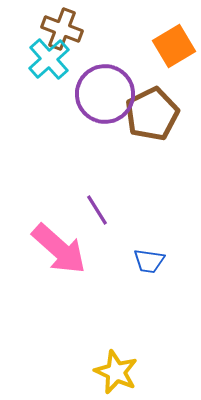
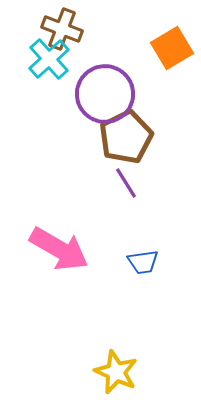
orange square: moved 2 px left, 2 px down
brown pentagon: moved 26 px left, 23 px down
purple line: moved 29 px right, 27 px up
pink arrow: rotated 12 degrees counterclockwise
blue trapezoid: moved 6 px left, 1 px down; rotated 16 degrees counterclockwise
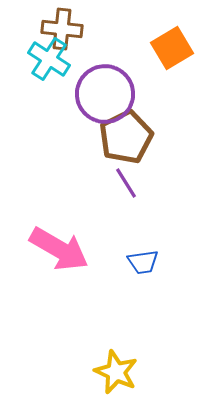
brown cross: rotated 15 degrees counterclockwise
cyan cross: rotated 15 degrees counterclockwise
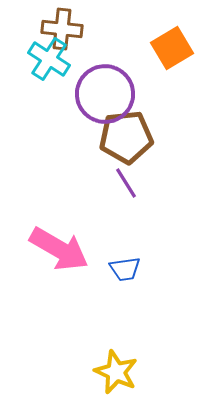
brown pentagon: rotated 20 degrees clockwise
blue trapezoid: moved 18 px left, 7 px down
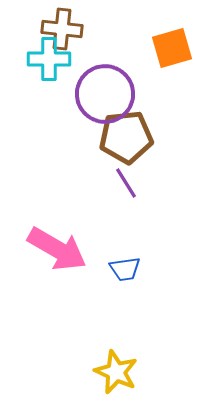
orange square: rotated 15 degrees clockwise
cyan cross: rotated 33 degrees counterclockwise
pink arrow: moved 2 px left
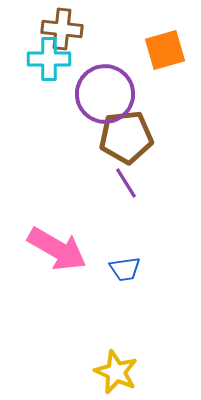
orange square: moved 7 px left, 2 px down
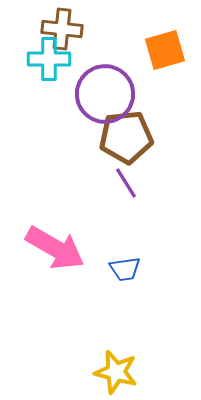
pink arrow: moved 2 px left, 1 px up
yellow star: rotated 9 degrees counterclockwise
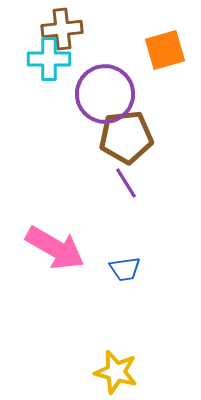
brown cross: rotated 12 degrees counterclockwise
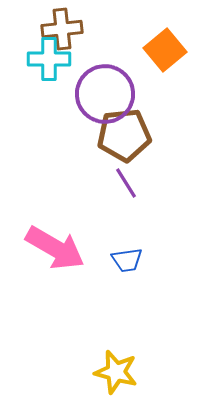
orange square: rotated 24 degrees counterclockwise
brown pentagon: moved 2 px left, 2 px up
blue trapezoid: moved 2 px right, 9 px up
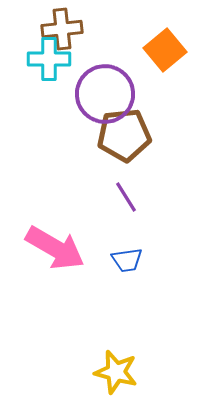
purple line: moved 14 px down
